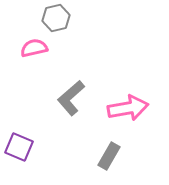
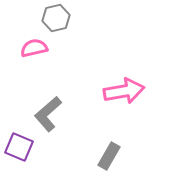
gray L-shape: moved 23 px left, 16 px down
pink arrow: moved 4 px left, 17 px up
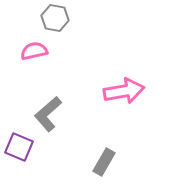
gray hexagon: moved 1 px left; rotated 24 degrees clockwise
pink semicircle: moved 3 px down
gray rectangle: moved 5 px left, 6 px down
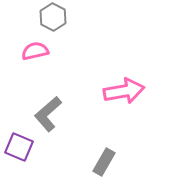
gray hexagon: moved 2 px left, 1 px up; rotated 16 degrees clockwise
pink semicircle: moved 1 px right
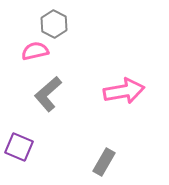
gray hexagon: moved 1 px right, 7 px down
gray L-shape: moved 20 px up
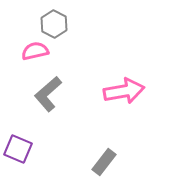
purple square: moved 1 px left, 2 px down
gray rectangle: rotated 8 degrees clockwise
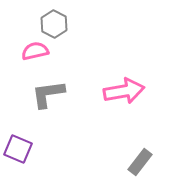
gray L-shape: rotated 33 degrees clockwise
gray rectangle: moved 36 px right
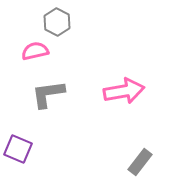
gray hexagon: moved 3 px right, 2 px up
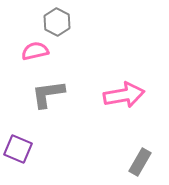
pink arrow: moved 4 px down
gray rectangle: rotated 8 degrees counterclockwise
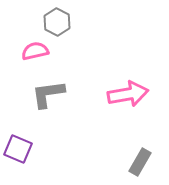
pink arrow: moved 4 px right, 1 px up
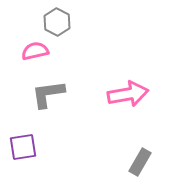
purple square: moved 5 px right, 2 px up; rotated 32 degrees counterclockwise
